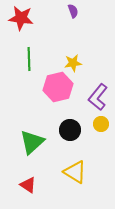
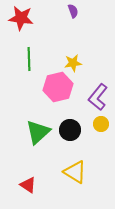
green triangle: moved 6 px right, 10 px up
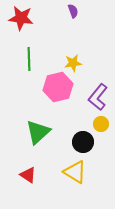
black circle: moved 13 px right, 12 px down
red triangle: moved 10 px up
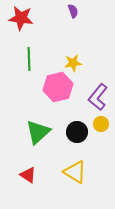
black circle: moved 6 px left, 10 px up
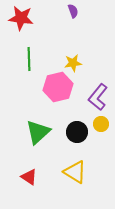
red triangle: moved 1 px right, 2 px down
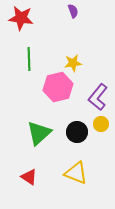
green triangle: moved 1 px right, 1 px down
yellow triangle: moved 1 px right, 1 px down; rotated 10 degrees counterclockwise
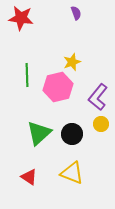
purple semicircle: moved 3 px right, 2 px down
green line: moved 2 px left, 16 px down
yellow star: moved 1 px left, 1 px up; rotated 12 degrees counterclockwise
black circle: moved 5 px left, 2 px down
yellow triangle: moved 4 px left
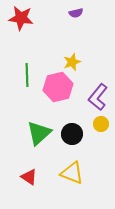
purple semicircle: rotated 96 degrees clockwise
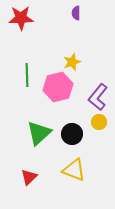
purple semicircle: rotated 104 degrees clockwise
red star: rotated 10 degrees counterclockwise
yellow circle: moved 2 px left, 2 px up
yellow triangle: moved 2 px right, 3 px up
red triangle: rotated 42 degrees clockwise
